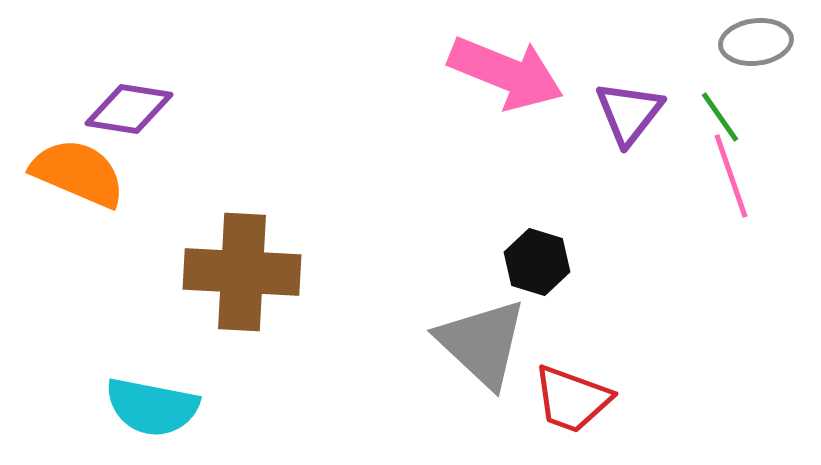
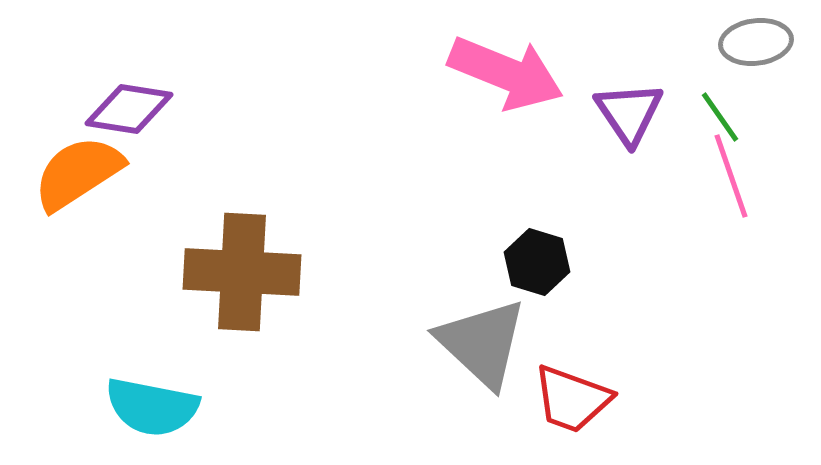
purple triangle: rotated 12 degrees counterclockwise
orange semicircle: rotated 56 degrees counterclockwise
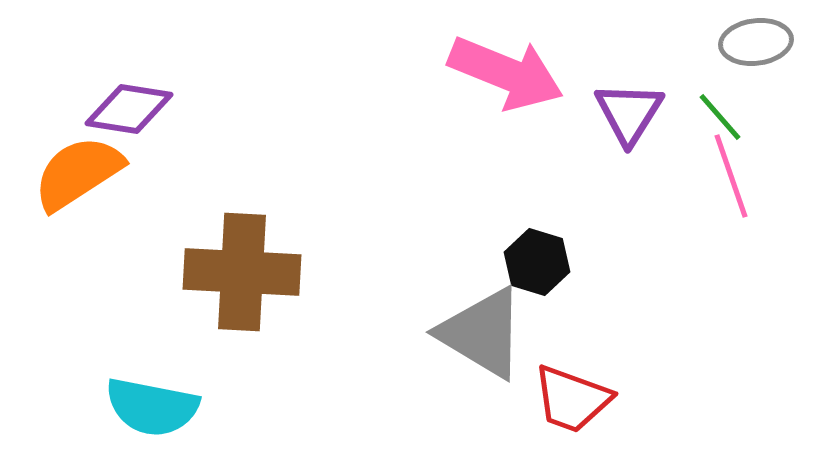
purple triangle: rotated 6 degrees clockwise
green line: rotated 6 degrees counterclockwise
gray triangle: moved 10 px up; rotated 12 degrees counterclockwise
